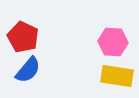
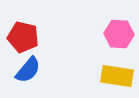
red pentagon: rotated 12 degrees counterclockwise
pink hexagon: moved 6 px right, 8 px up
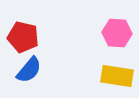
pink hexagon: moved 2 px left, 1 px up
blue semicircle: moved 1 px right
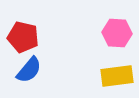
yellow rectangle: rotated 16 degrees counterclockwise
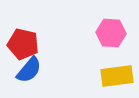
pink hexagon: moved 6 px left
red pentagon: moved 7 px down
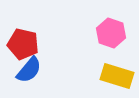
pink hexagon: rotated 16 degrees clockwise
yellow rectangle: rotated 24 degrees clockwise
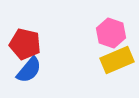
red pentagon: moved 2 px right
yellow rectangle: moved 16 px up; rotated 40 degrees counterclockwise
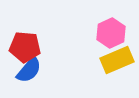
pink hexagon: rotated 16 degrees clockwise
red pentagon: moved 3 px down; rotated 8 degrees counterclockwise
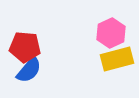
yellow rectangle: moved 1 px up; rotated 8 degrees clockwise
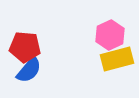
pink hexagon: moved 1 px left, 2 px down
